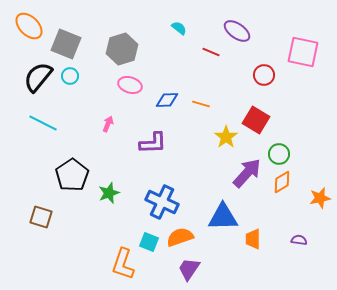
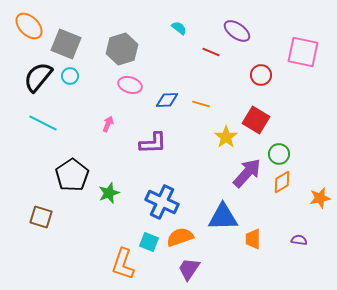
red circle: moved 3 px left
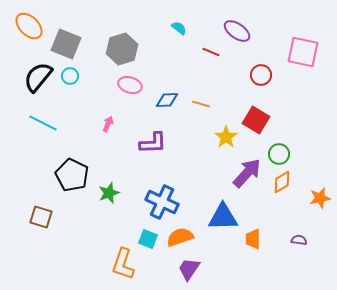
black pentagon: rotated 12 degrees counterclockwise
cyan square: moved 1 px left, 3 px up
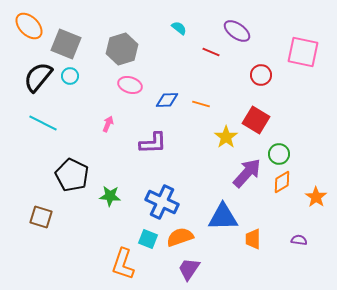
green star: moved 1 px right, 3 px down; rotated 25 degrees clockwise
orange star: moved 4 px left, 1 px up; rotated 25 degrees counterclockwise
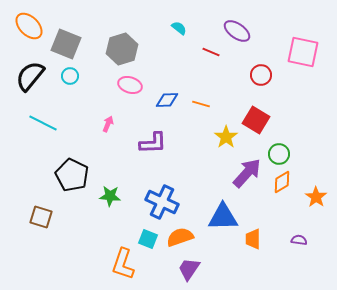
black semicircle: moved 8 px left, 1 px up
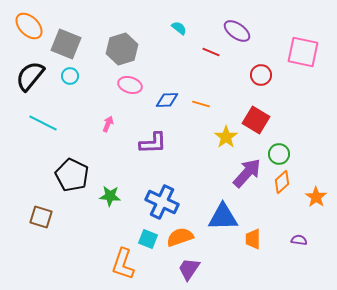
orange diamond: rotated 10 degrees counterclockwise
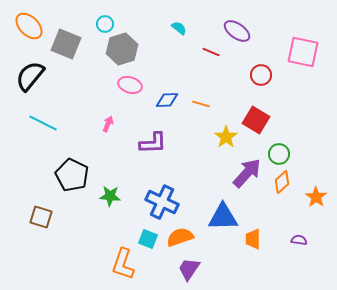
cyan circle: moved 35 px right, 52 px up
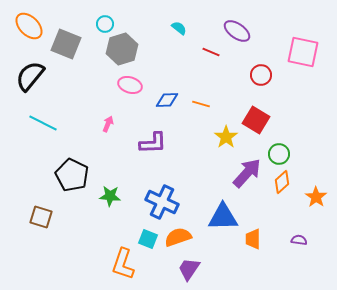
orange semicircle: moved 2 px left
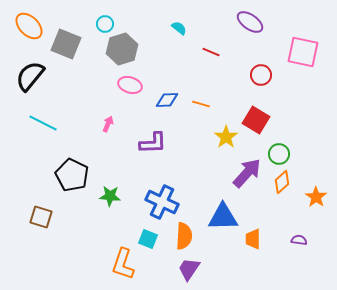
purple ellipse: moved 13 px right, 9 px up
orange semicircle: moved 6 px right, 1 px up; rotated 112 degrees clockwise
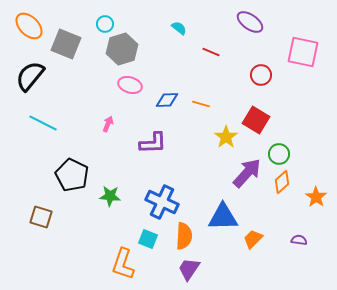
orange trapezoid: rotated 45 degrees clockwise
